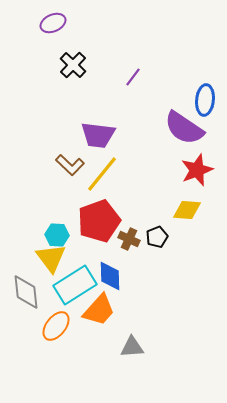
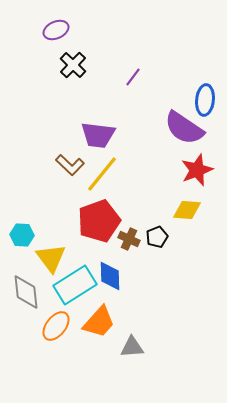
purple ellipse: moved 3 px right, 7 px down
cyan hexagon: moved 35 px left
orange trapezoid: moved 12 px down
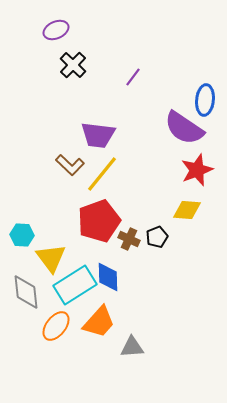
blue diamond: moved 2 px left, 1 px down
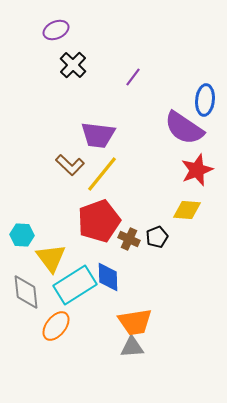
orange trapezoid: moved 36 px right; rotated 39 degrees clockwise
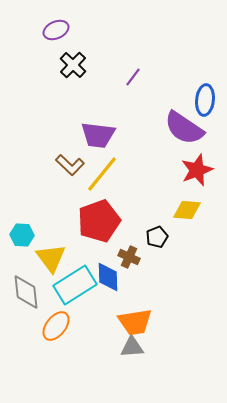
brown cross: moved 18 px down
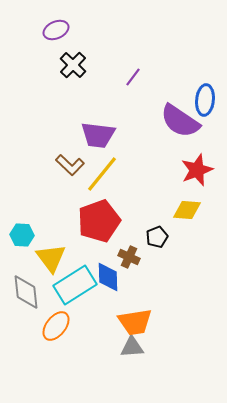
purple semicircle: moved 4 px left, 7 px up
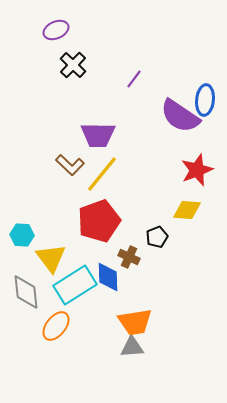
purple line: moved 1 px right, 2 px down
purple semicircle: moved 5 px up
purple trapezoid: rotated 6 degrees counterclockwise
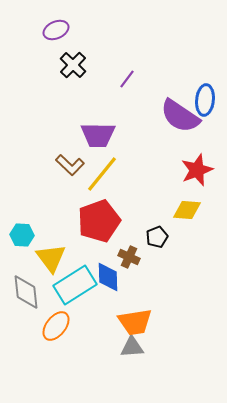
purple line: moved 7 px left
